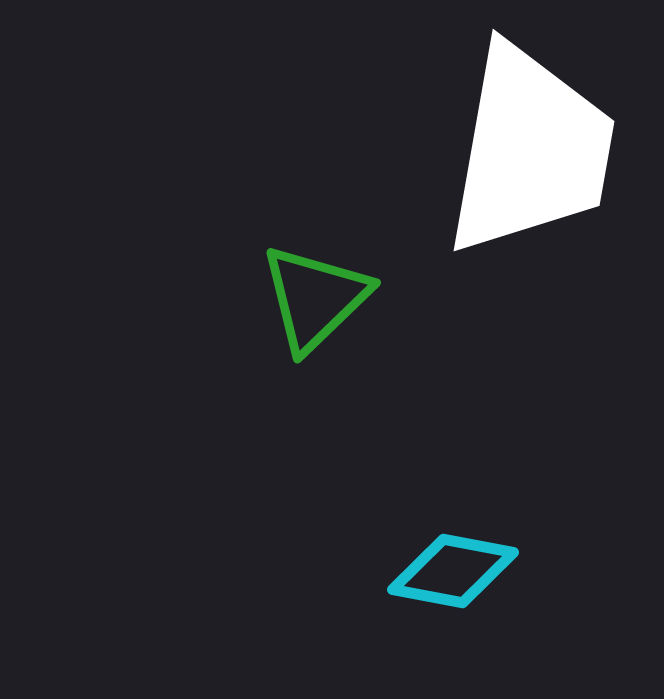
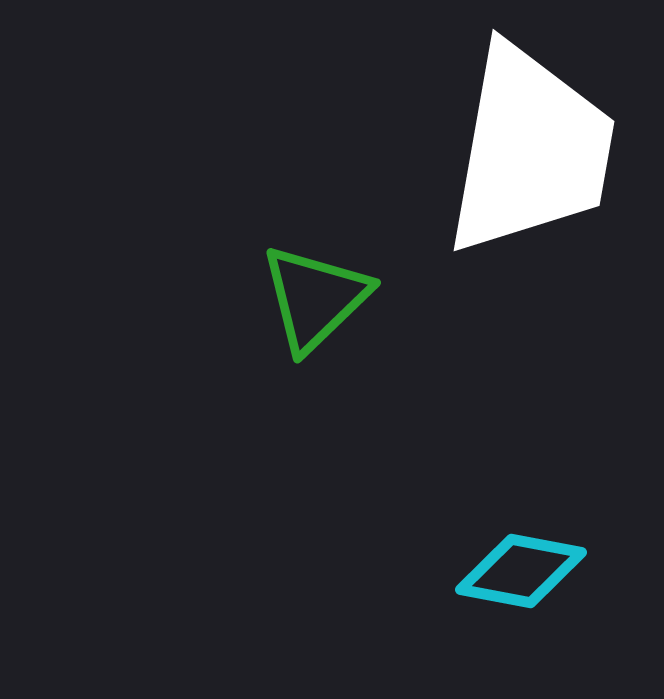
cyan diamond: moved 68 px right
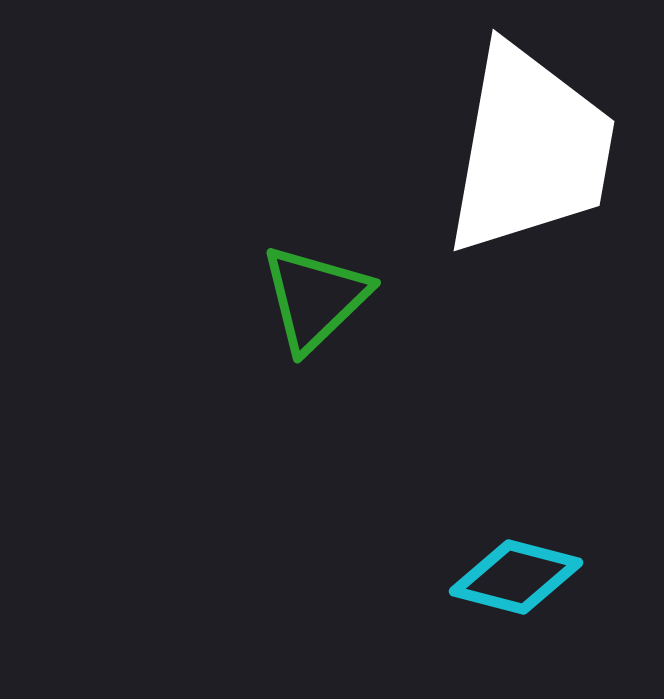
cyan diamond: moved 5 px left, 6 px down; rotated 4 degrees clockwise
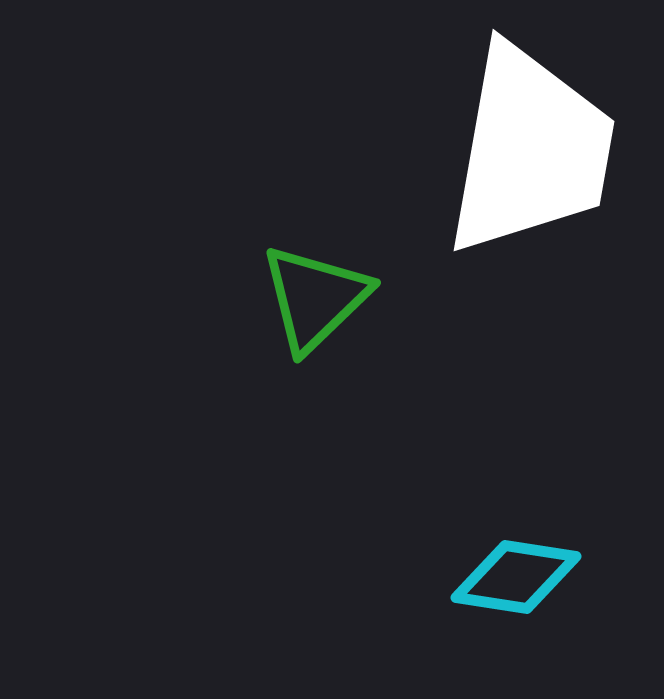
cyan diamond: rotated 6 degrees counterclockwise
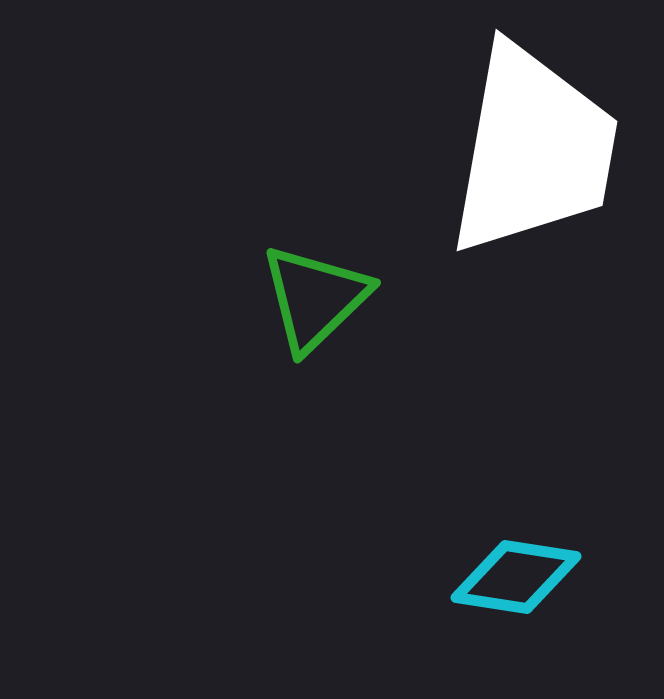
white trapezoid: moved 3 px right
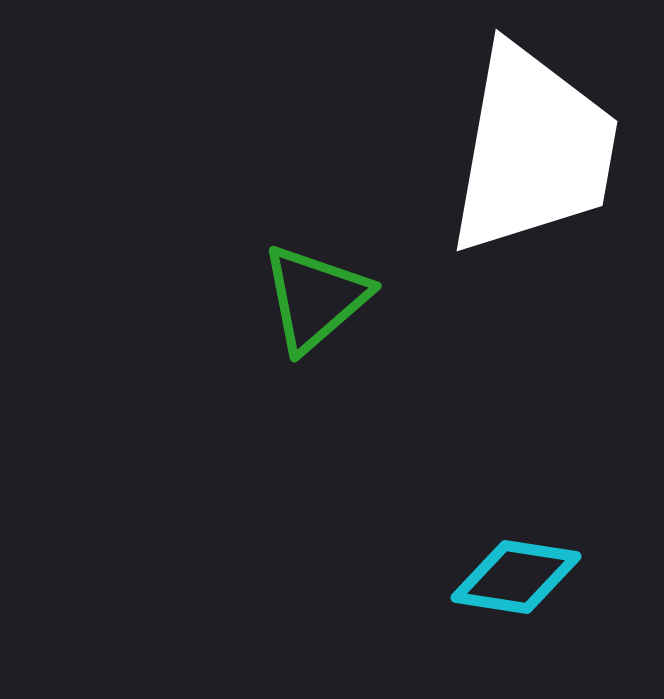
green triangle: rotated 3 degrees clockwise
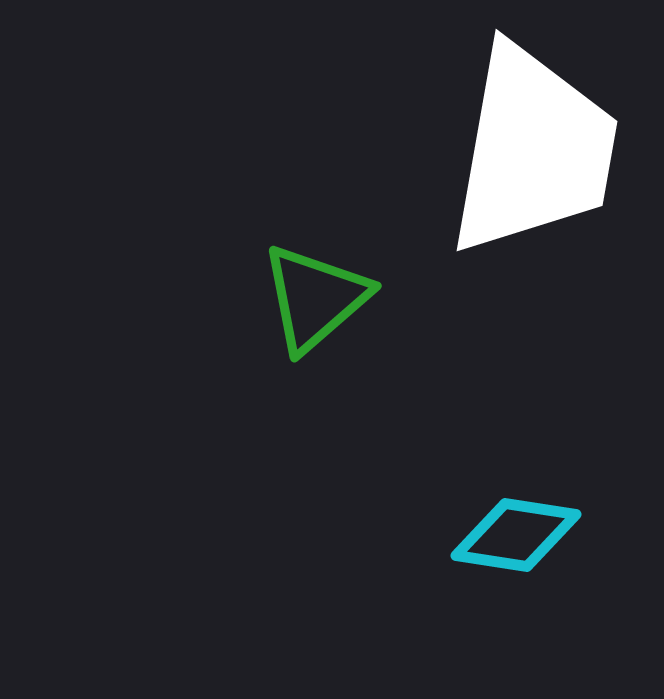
cyan diamond: moved 42 px up
